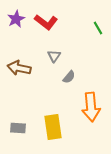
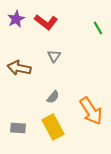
gray semicircle: moved 16 px left, 20 px down
orange arrow: moved 4 px down; rotated 28 degrees counterclockwise
yellow rectangle: rotated 20 degrees counterclockwise
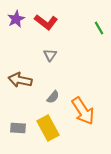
green line: moved 1 px right
gray triangle: moved 4 px left, 1 px up
brown arrow: moved 1 px right, 12 px down
orange arrow: moved 8 px left
yellow rectangle: moved 5 px left, 1 px down
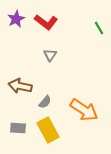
brown arrow: moved 6 px down
gray semicircle: moved 8 px left, 5 px down
orange arrow: moved 1 px right, 1 px up; rotated 24 degrees counterclockwise
yellow rectangle: moved 2 px down
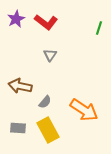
green line: rotated 48 degrees clockwise
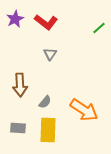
purple star: moved 1 px left
green line: rotated 32 degrees clockwise
gray triangle: moved 1 px up
brown arrow: moved 1 px up; rotated 105 degrees counterclockwise
yellow rectangle: rotated 30 degrees clockwise
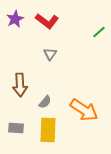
red L-shape: moved 1 px right, 1 px up
green line: moved 4 px down
gray rectangle: moved 2 px left
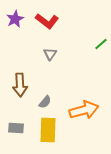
green line: moved 2 px right, 12 px down
orange arrow: rotated 48 degrees counterclockwise
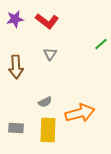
purple star: rotated 18 degrees clockwise
brown arrow: moved 4 px left, 18 px up
gray semicircle: rotated 24 degrees clockwise
orange arrow: moved 4 px left, 3 px down
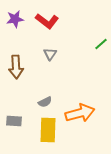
gray rectangle: moved 2 px left, 7 px up
